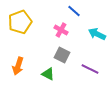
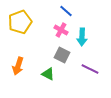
blue line: moved 8 px left
cyan arrow: moved 15 px left, 3 px down; rotated 114 degrees counterclockwise
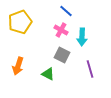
purple line: rotated 48 degrees clockwise
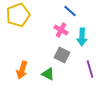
blue line: moved 4 px right
yellow pentagon: moved 2 px left, 7 px up
orange arrow: moved 4 px right, 4 px down
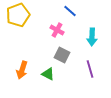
pink cross: moved 4 px left
cyan arrow: moved 10 px right
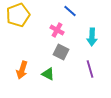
gray square: moved 1 px left, 3 px up
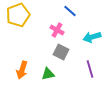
cyan arrow: rotated 72 degrees clockwise
green triangle: rotated 40 degrees counterclockwise
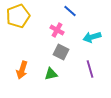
yellow pentagon: moved 1 px down
green triangle: moved 3 px right
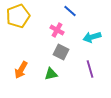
orange arrow: moved 1 px left; rotated 12 degrees clockwise
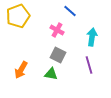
cyan arrow: rotated 114 degrees clockwise
gray square: moved 3 px left, 3 px down
purple line: moved 1 px left, 4 px up
green triangle: rotated 24 degrees clockwise
